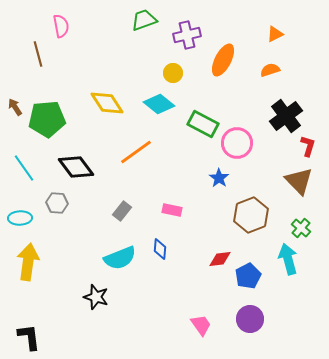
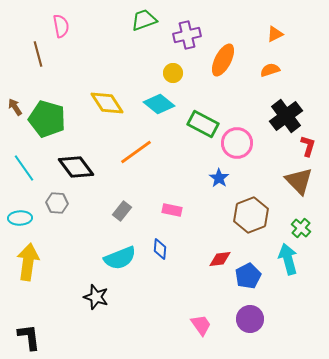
green pentagon: rotated 21 degrees clockwise
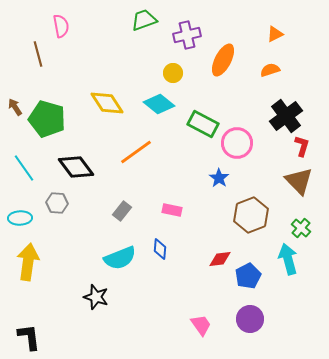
red L-shape: moved 6 px left
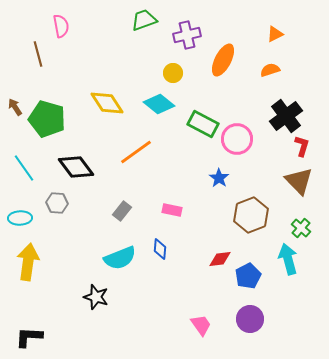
pink circle: moved 4 px up
black L-shape: rotated 80 degrees counterclockwise
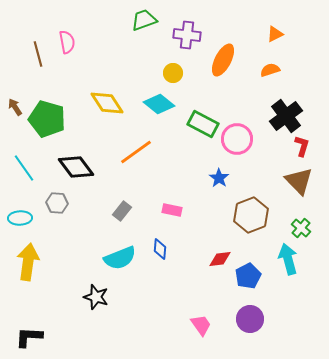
pink semicircle: moved 6 px right, 16 px down
purple cross: rotated 20 degrees clockwise
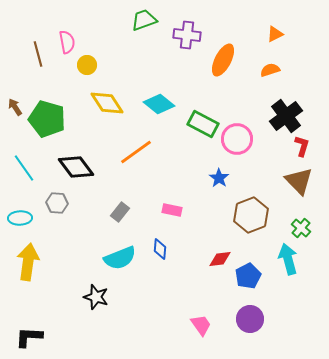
yellow circle: moved 86 px left, 8 px up
gray rectangle: moved 2 px left, 1 px down
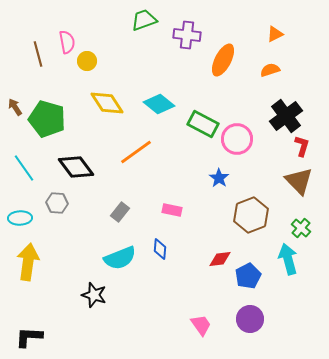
yellow circle: moved 4 px up
black star: moved 2 px left, 2 px up
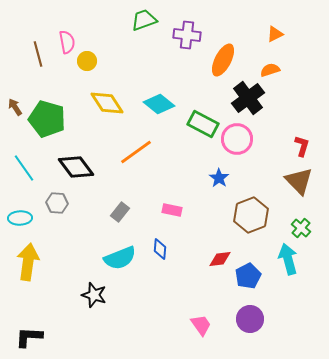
black cross: moved 38 px left, 18 px up
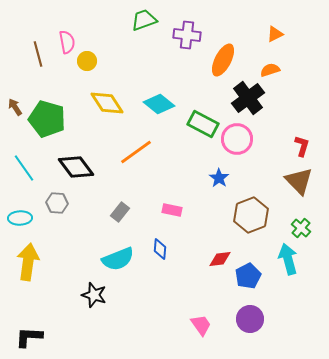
cyan semicircle: moved 2 px left, 1 px down
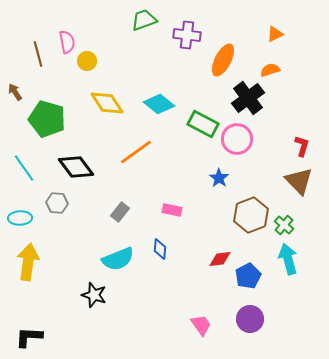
brown arrow: moved 15 px up
green cross: moved 17 px left, 3 px up
